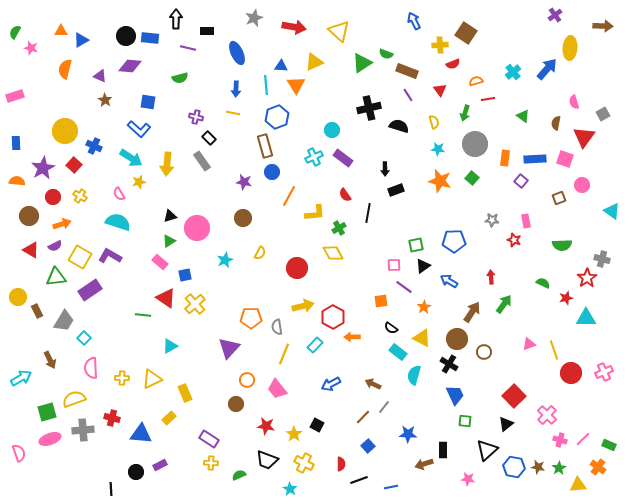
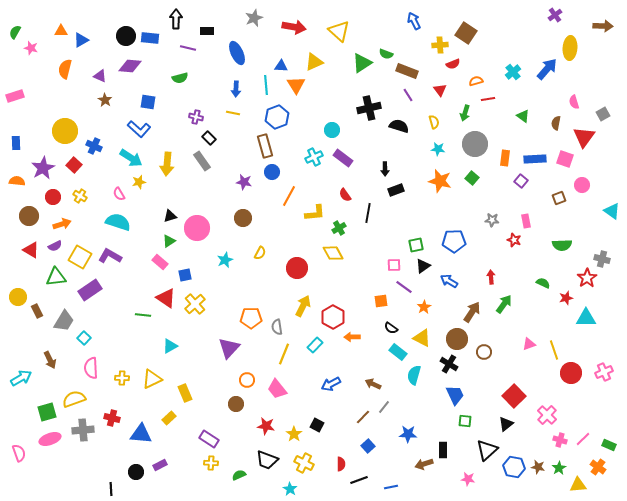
yellow arrow at (303, 306): rotated 50 degrees counterclockwise
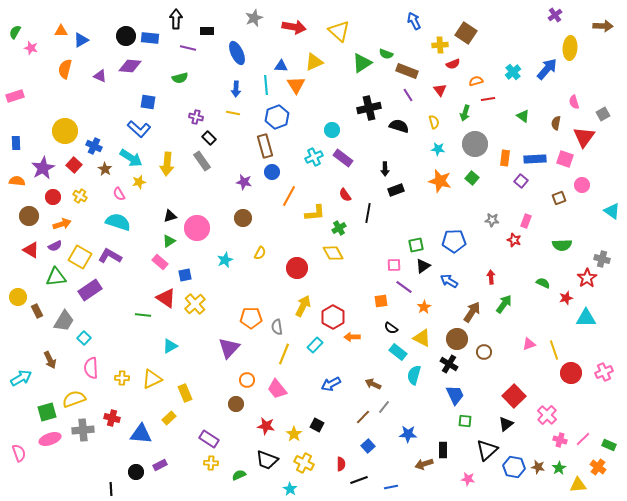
brown star at (105, 100): moved 69 px down
pink rectangle at (526, 221): rotated 32 degrees clockwise
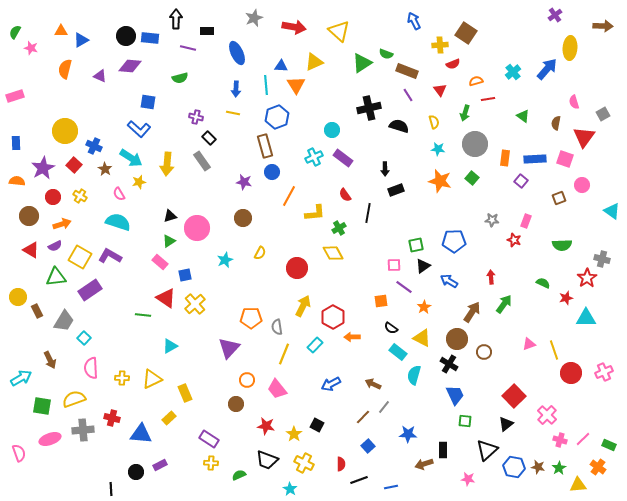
green square at (47, 412): moved 5 px left, 6 px up; rotated 24 degrees clockwise
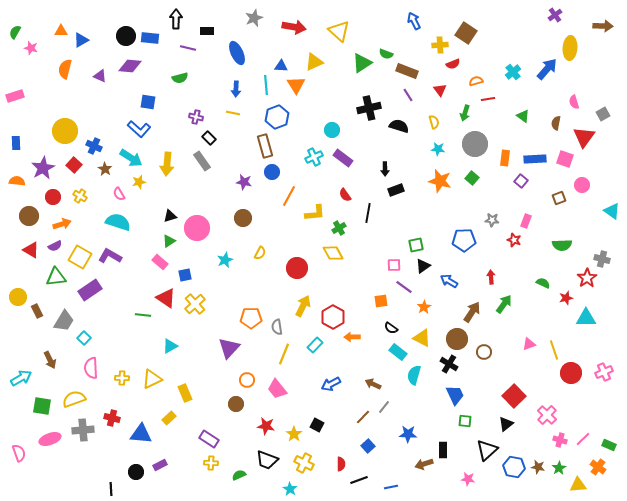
blue pentagon at (454, 241): moved 10 px right, 1 px up
